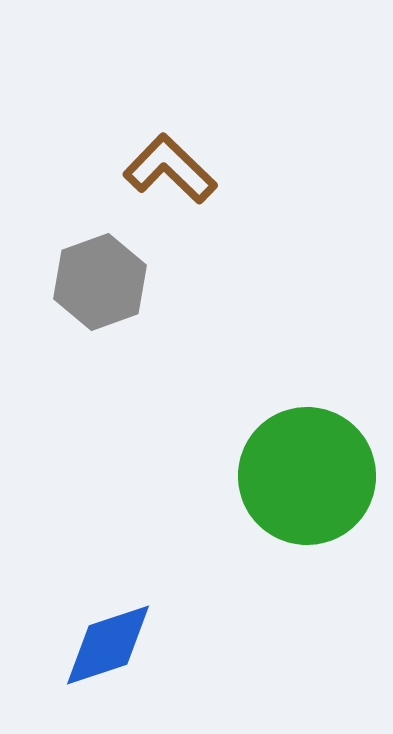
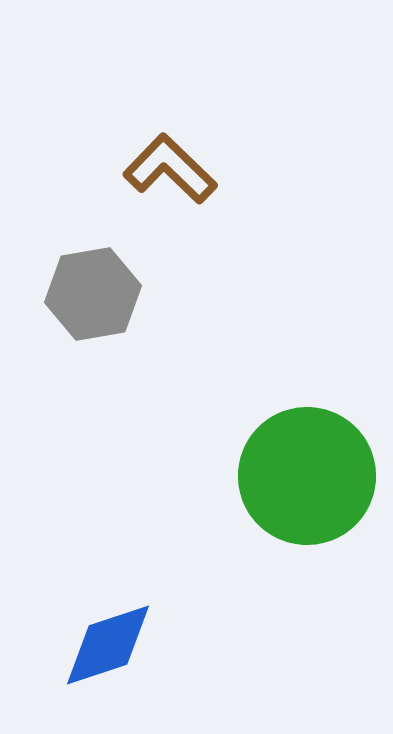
gray hexagon: moved 7 px left, 12 px down; rotated 10 degrees clockwise
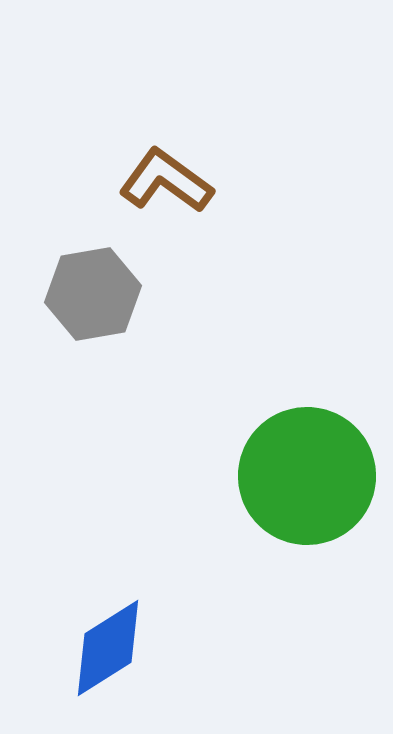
brown L-shape: moved 4 px left, 12 px down; rotated 8 degrees counterclockwise
blue diamond: moved 3 px down; rotated 14 degrees counterclockwise
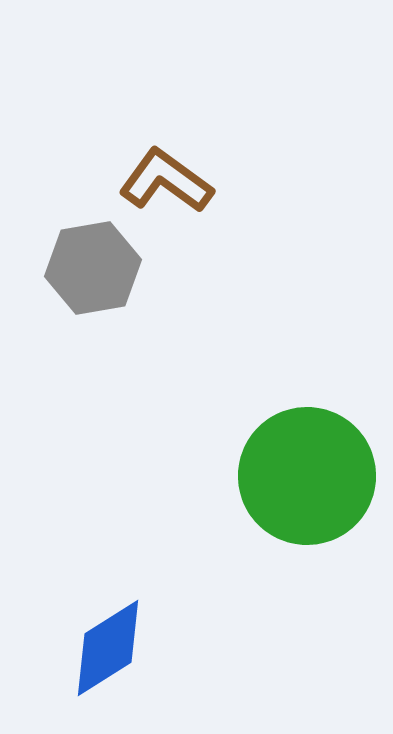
gray hexagon: moved 26 px up
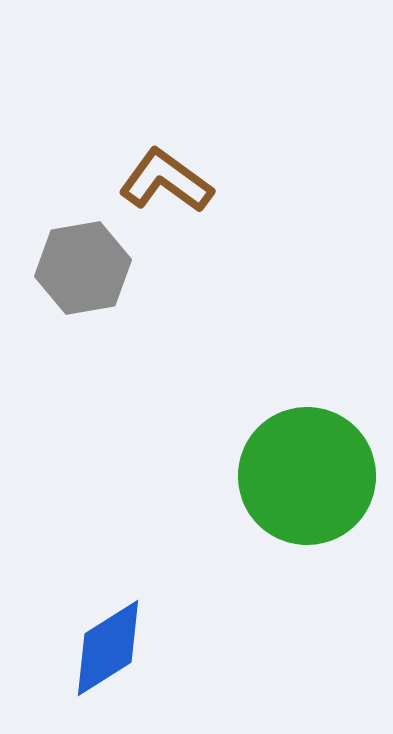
gray hexagon: moved 10 px left
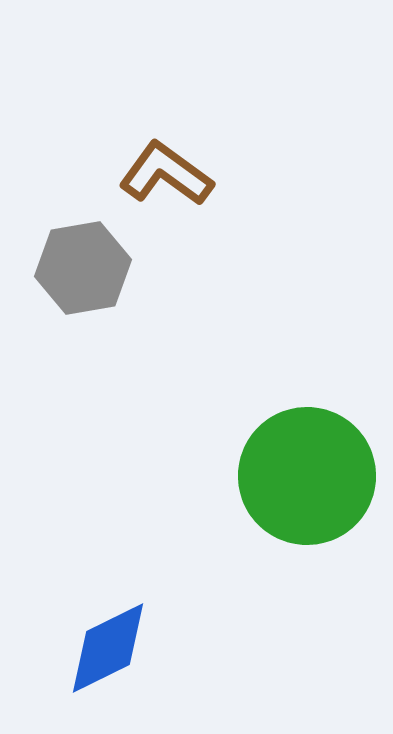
brown L-shape: moved 7 px up
blue diamond: rotated 6 degrees clockwise
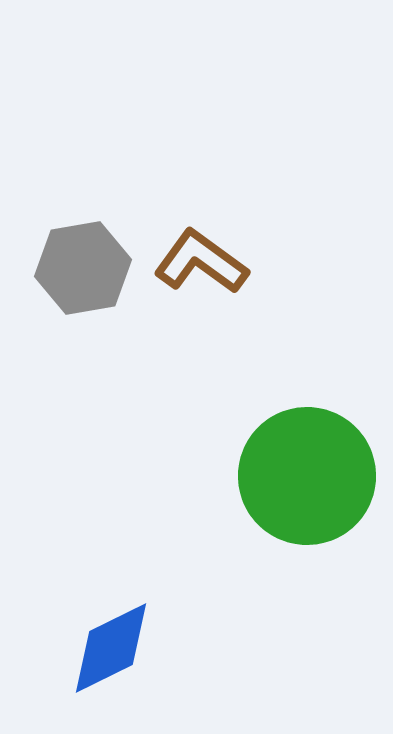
brown L-shape: moved 35 px right, 88 px down
blue diamond: moved 3 px right
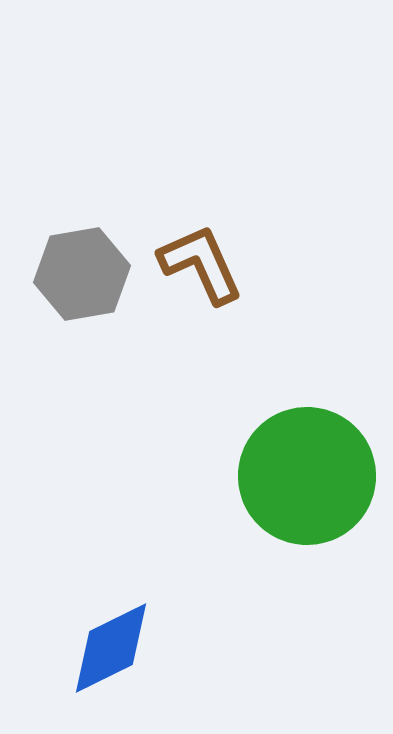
brown L-shape: moved 2 px down; rotated 30 degrees clockwise
gray hexagon: moved 1 px left, 6 px down
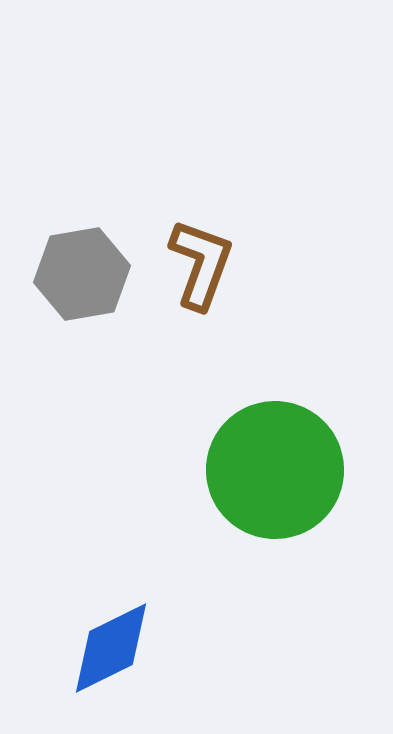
brown L-shape: rotated 44 degrees clockwise
green circle: moved 32 px left, 6 px up
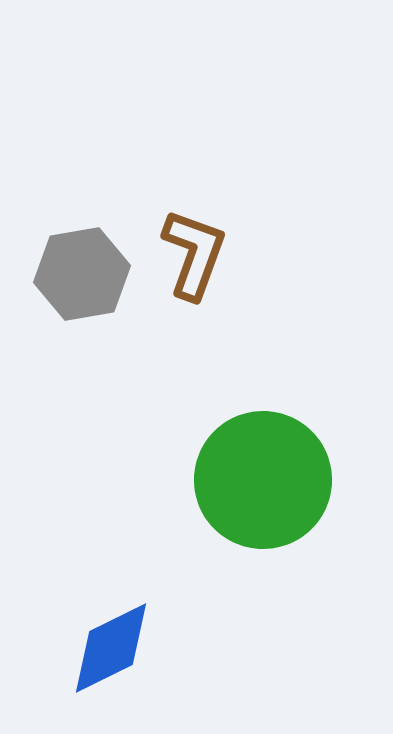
brown L-shape: moved 7 px left, 10 px up
green circle: moved 12 px left, 10 px down
